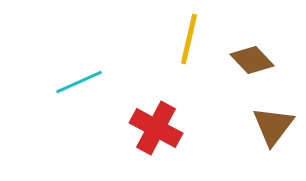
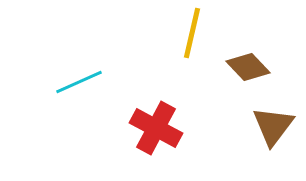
yellow line: moved 3 px right, 6 px up
brown diamond: moved 4 px left, 7 px down
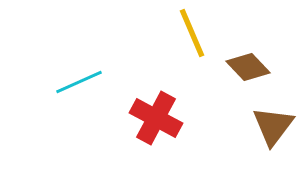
yellow line: rotated 36 degrees counterclockwise
red cross: moved 10 px up
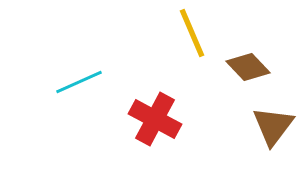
red cross: moved 1 px left, 1 px down
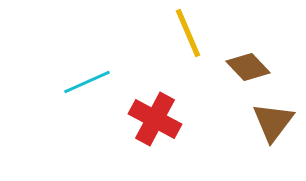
yellow line: moved 4 px left
cyan line: moved 8 px right
brown triangle: moved 4 px up
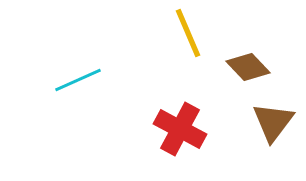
cyan line: moved 9 px left, 2 px up
red cross: moved 25 px right, 10 px down
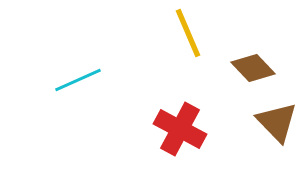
brown diamond: moved 5 px right, 1 px down
brown triangle: moved 4 px right; rotated 21 degrees counterclockwise
